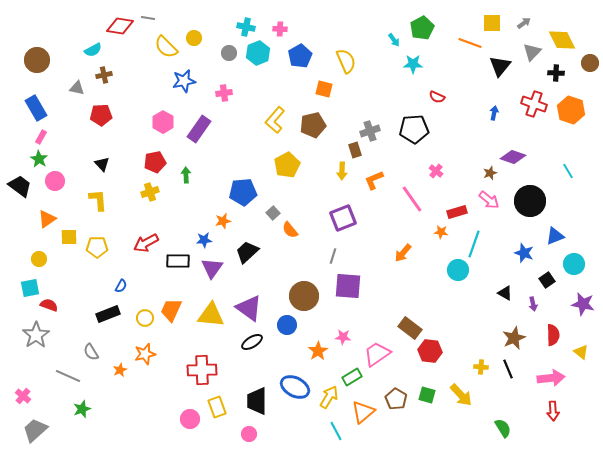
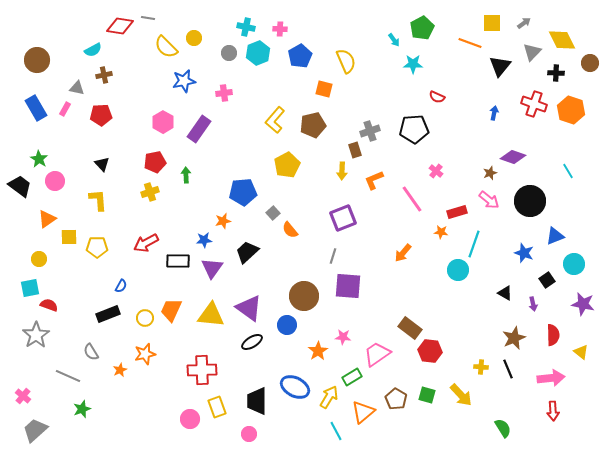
pink rectangle at (41, 137): moved 24 px right, 28 px up
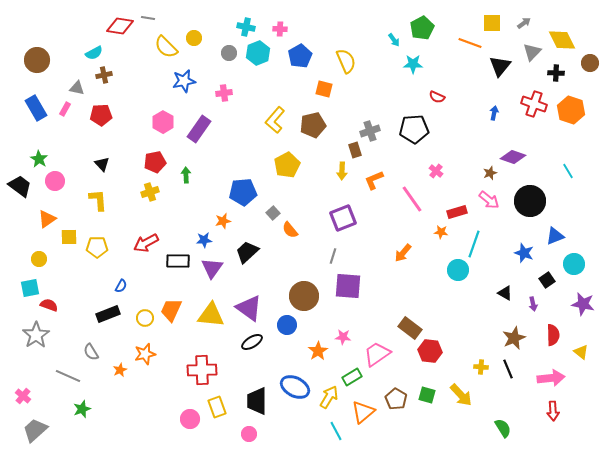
cyan semicircle at (93, 50): moved 1 px right, 3 px down
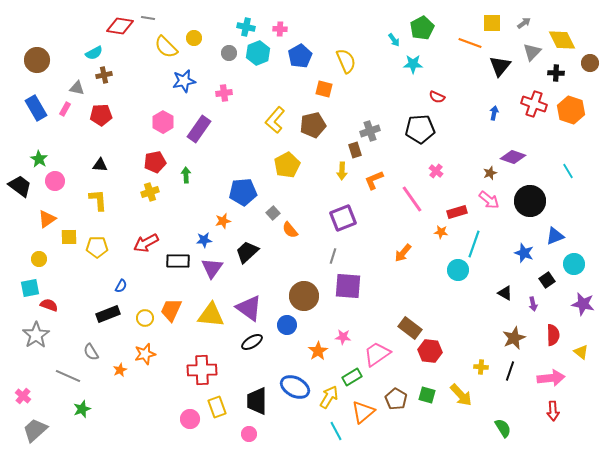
black pentagon at (414, 129): moved 6 px right
black triangle at (102, 164): moved 2 px left, 1 px down; rotated 42 degrees counterclockwise
black line at (508, 369): moved 2 px right, 2 px down; rotated 42 degrees clockwise
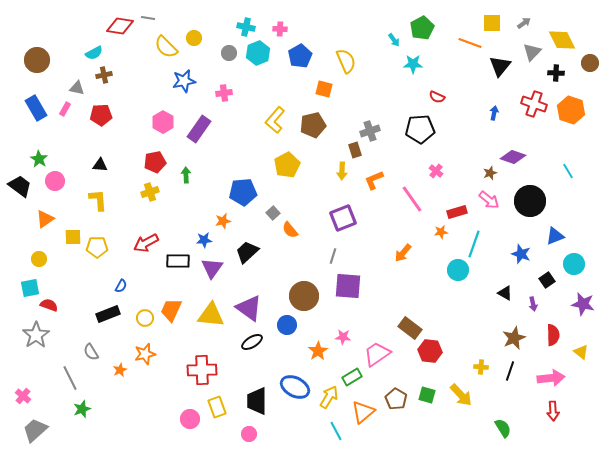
orange triangle at (47, 219): moved 2 px left
orange star at (441, 232): rotated 16 degrees counterclockwise
yellow square at (69, 237): moved 4 px right
blue star at (524, 253): moved 3 px left, 1 px down
gray line at (68, 376): moved 2 px right, 2 px down; rotated 40 degrees clockwise
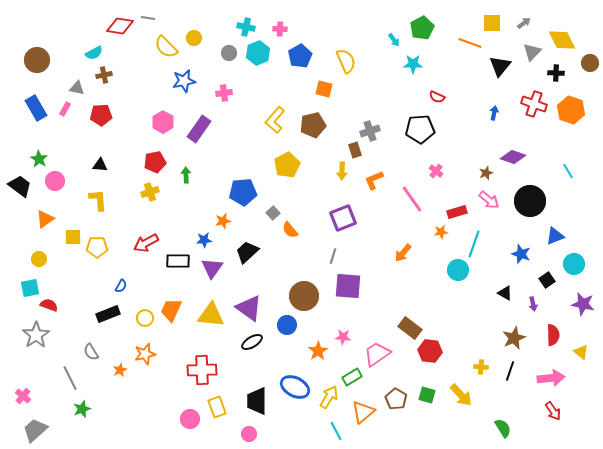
brown star at (490, 173): moved 4 px left
red arrow at (553, 411): rotated 30 degrees counterclockwise
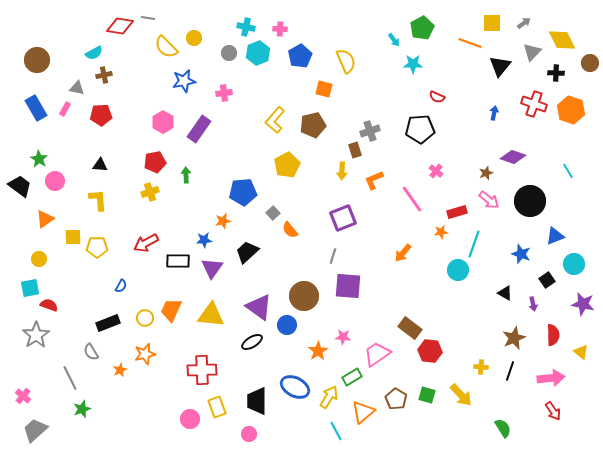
purple triangle at (249, 308): moved 10 px right, 1 px up
black rectangle at (108, 314): moved 9 px down
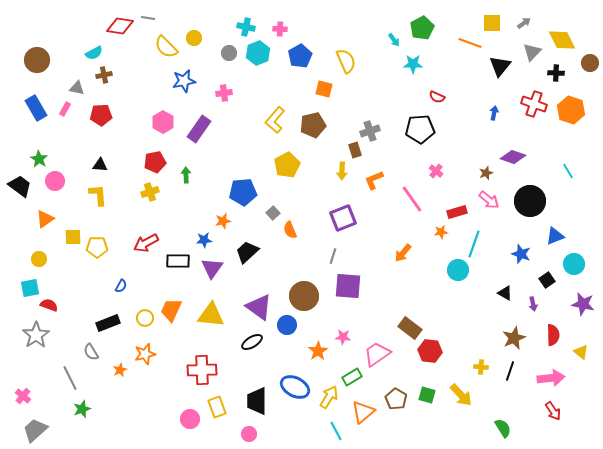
yellow L-shape at (98, 200): moved 5 px up
orange semicircle at (290, 230): rotated 18 degrees clockwise
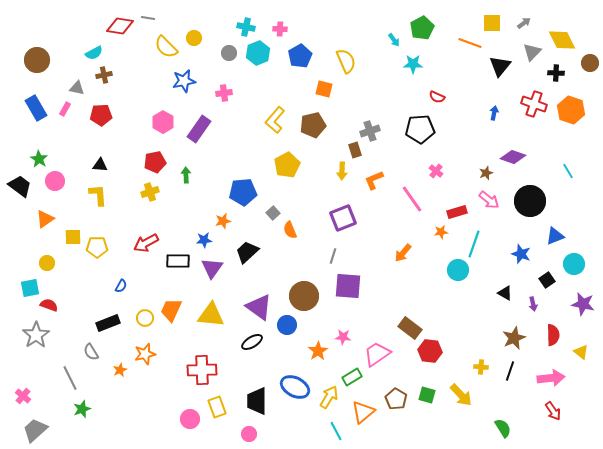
yellow circle at (39, 259): moved 8 px right, 4 px down
